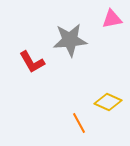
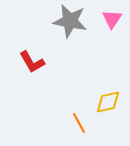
pink triangle: rotated 45 degrees counterclockwise
gray star: moved 19 px up; rotated 16 degrees clockwise
yellow diamond: rotated 36 degrees counterclockwise
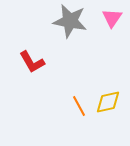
pink triangle: moved 1 px up
orange line: moved 17 px up
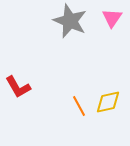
gray star: rotated 12 degrees clockwise
red L-shape: moved 14 px left, 25 px down
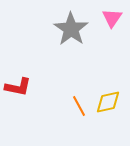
gray star: moved 1 px right, 8 px down; rotated 12 degrees clockwise
red L-shape: rotated 48 degrees counterclockwise
